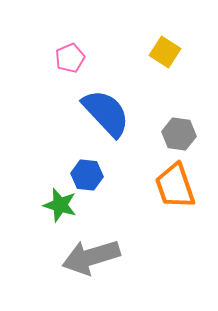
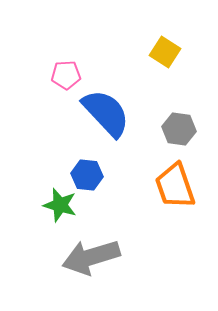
pink pentagon: moved 4 px left, 17 px down; rotated 20 degrees clockwise
gray hexagon: moved 5 px up
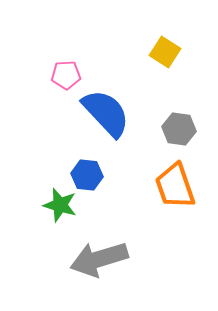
gray arrow: moved 8 px right, 2 px down
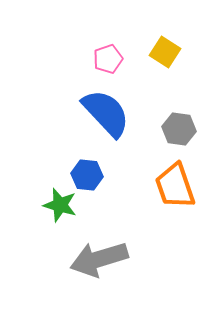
pink pentagon: moved 42 px right, 16 px up; rotated 16 degrees counterclockwise
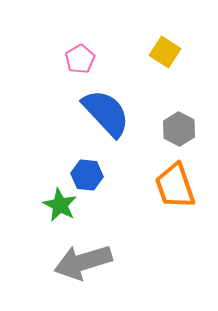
pink pentagon: moved 28 px left; rotated 12 degrees counterclockwise
gray hexagon: rotated 20 degrees clockwise
green star: rotated 12 degrees clockwise
gray arrow: moved 16 px left, 3 px down
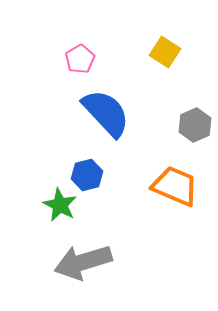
gray hexagon: moved 16 px right, 4 px up; rotated 8 degrees clockwise
blue hexagon: rotated 20 degrees counterclockwise
orange trapezoid: rotated 132 degrees clockwise
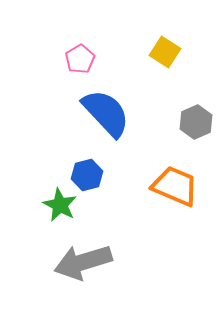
gray hexagon: moved 1 px right, 3 px up
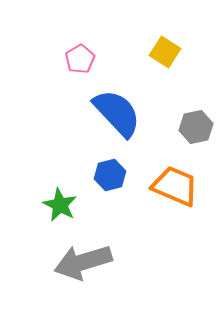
blue semicircle: moved 11 px right
gray hexagon: moved 5 px down; rotated 12 degrees clockwise
blue hexagon: moved 23 px right
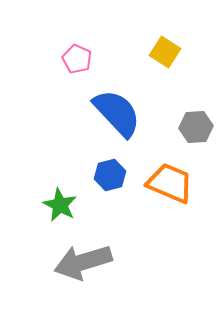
pink pentagon: moved 3 px left; rotated 16 degrees counterclockwise
gray hexagon: rotated 8 degrees clockwise
orange trapezoid: moved 5 px left, 3 px up
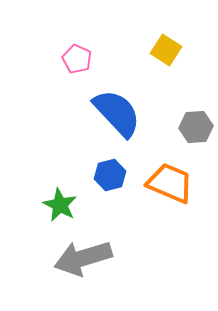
yellow square: moved 1 px right, 2 px up
gray arrow: moved 4 px up
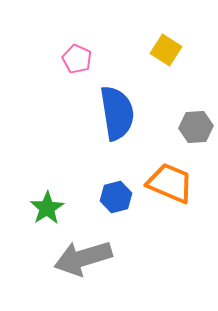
blue semicircle: rotated 34 degrees clockwise
blue hexagon: moved 6 px right, 22 px down
green star: moved 13 px left, 3 px down; rotated 12 degrees clockwise
